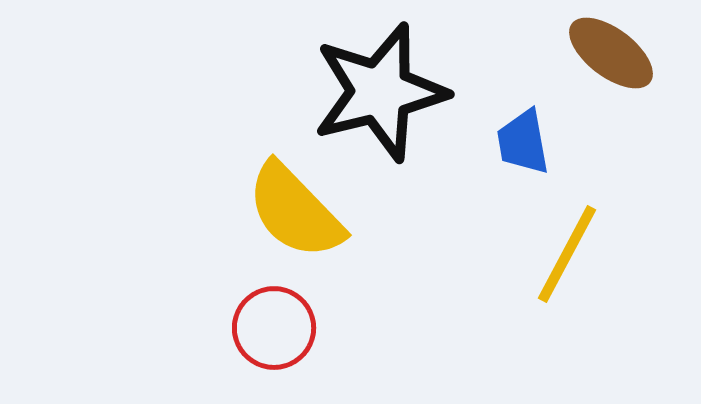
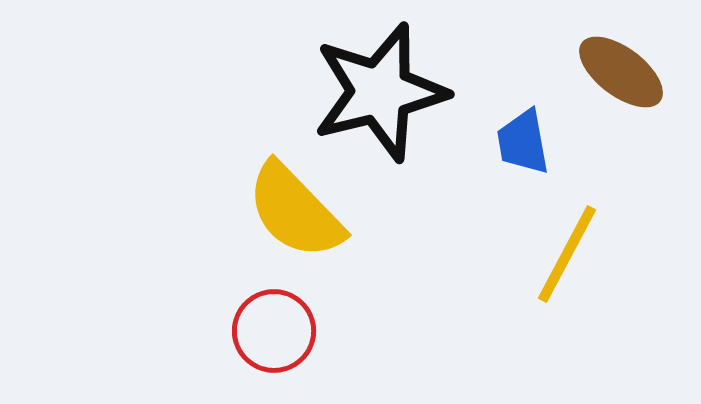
brown ellipse: moved 10 px right, 19 px down
red circle: moved 3 px down
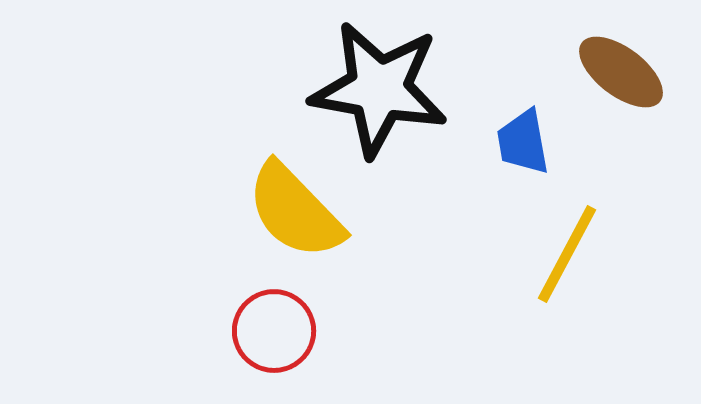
black star: moved 1 px left, 3 px up; rotated 24 degrees clockwise
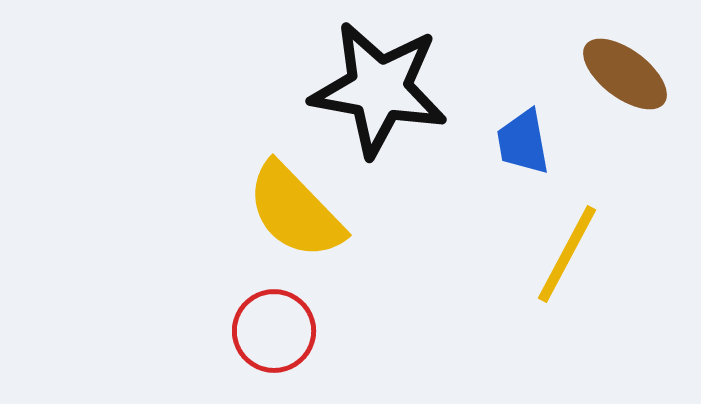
brown ellipse: moved 4 px right, 2 px down
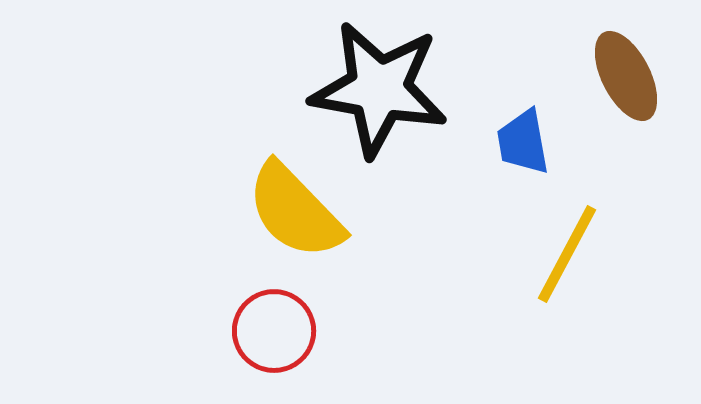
brown ellipse: moved 1 px right, 2 px down; rotated 26 degrees clockwise
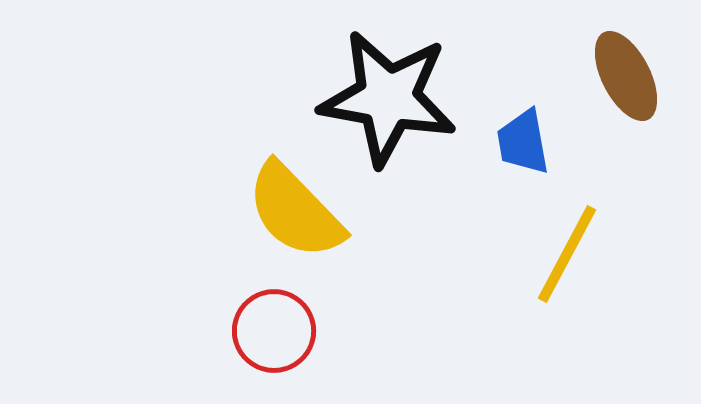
black star: moved 9 px right, 9 px down
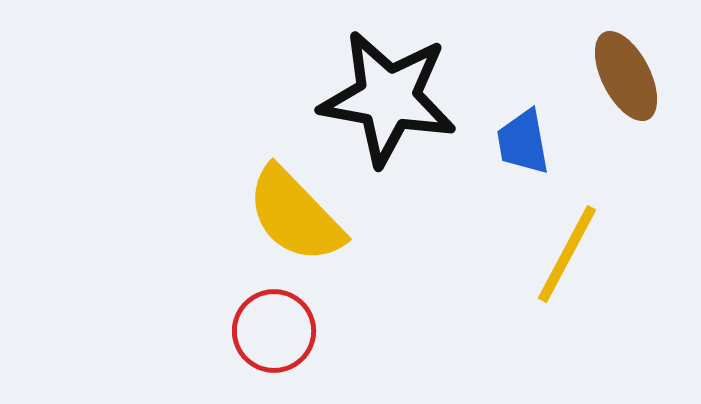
yellow semicircle: moved 4 px down
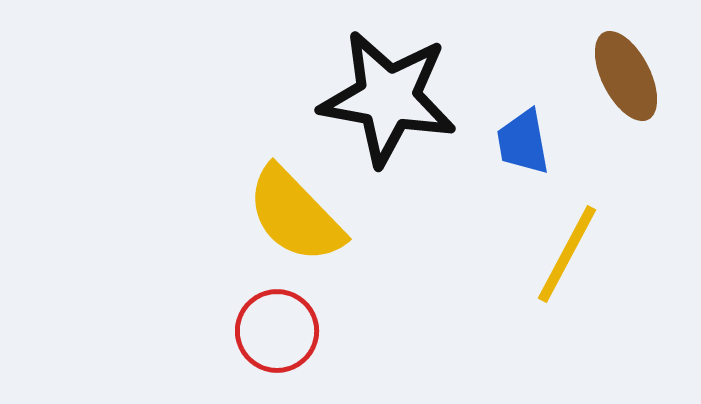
red circle: moved 3 px right
